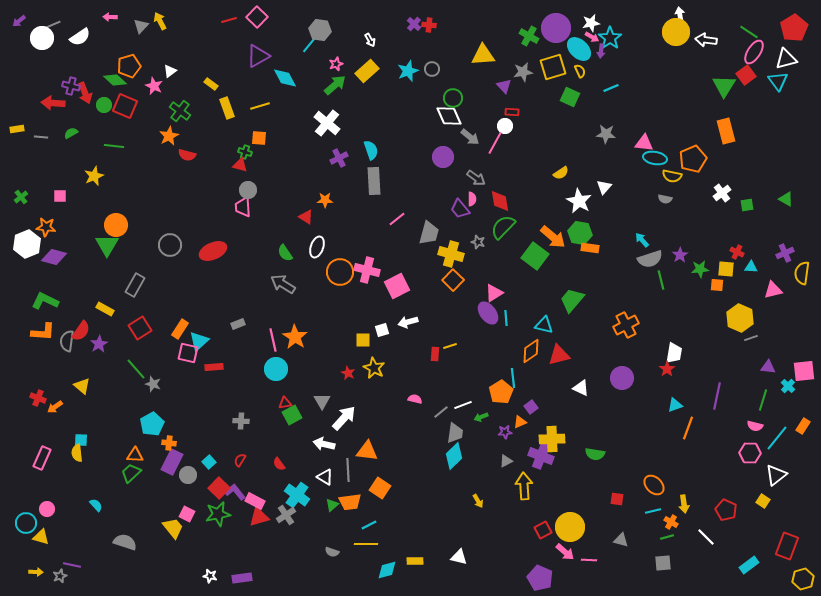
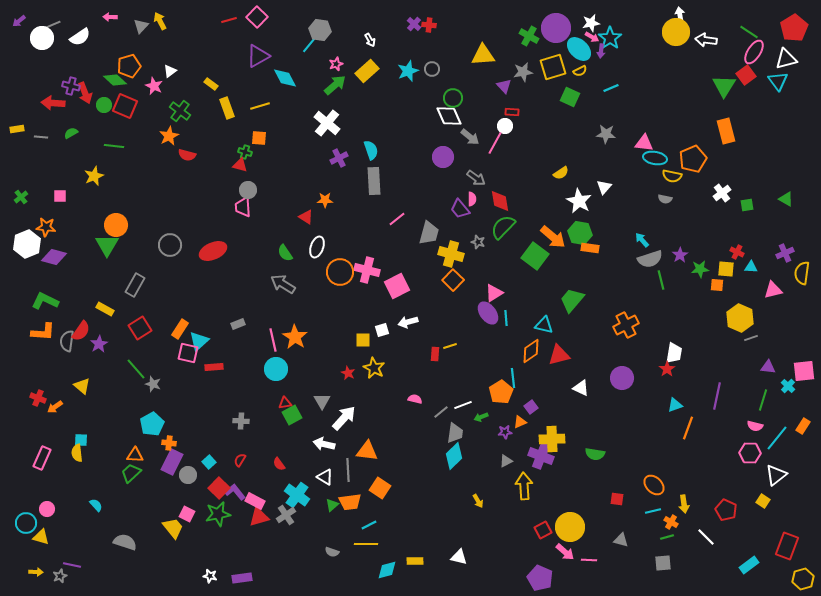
yellow semicircle at (580, 71): rotated 88 degrees clockwise
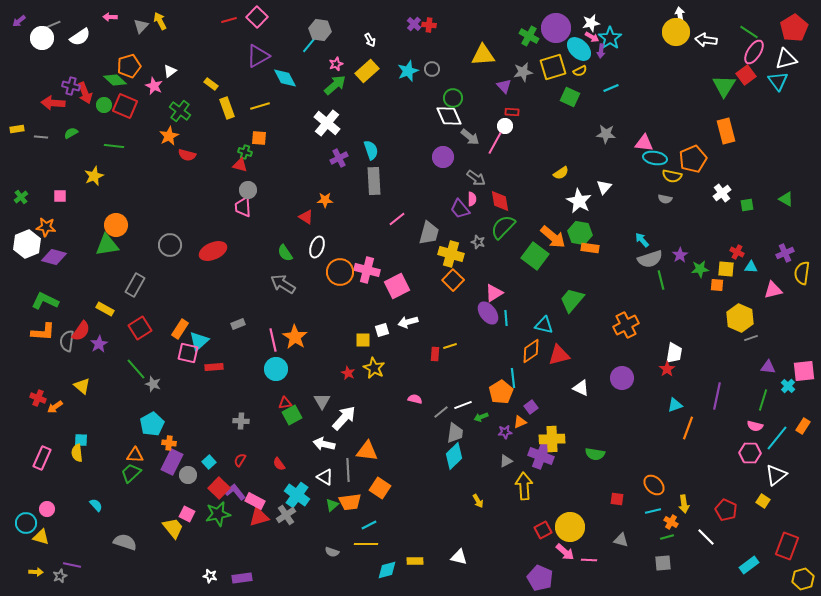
green triangle at (107, 245): rotated 50 degrees clockwise
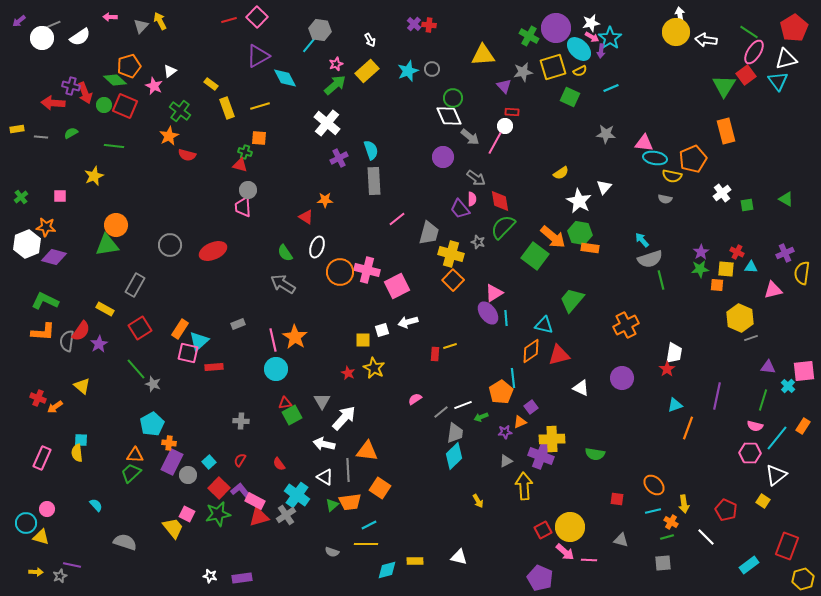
purple star at (680, 255): moved 21 px right, 3 px up
pink semicircle at (415, 399): rotated 48 degrees counterclockwise
purple L-shape at (235, 492): moved 6 px right, 1 px up
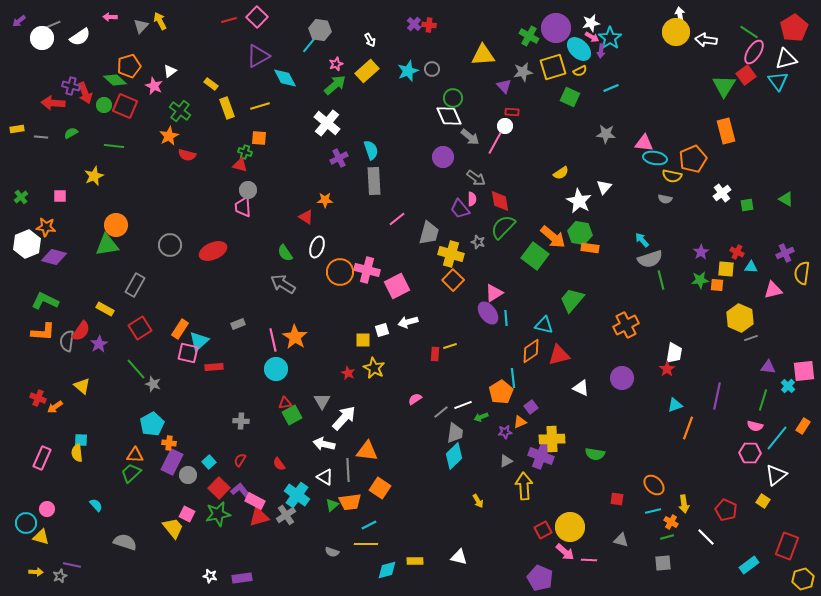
green star at (700, 269): moved 11 px down
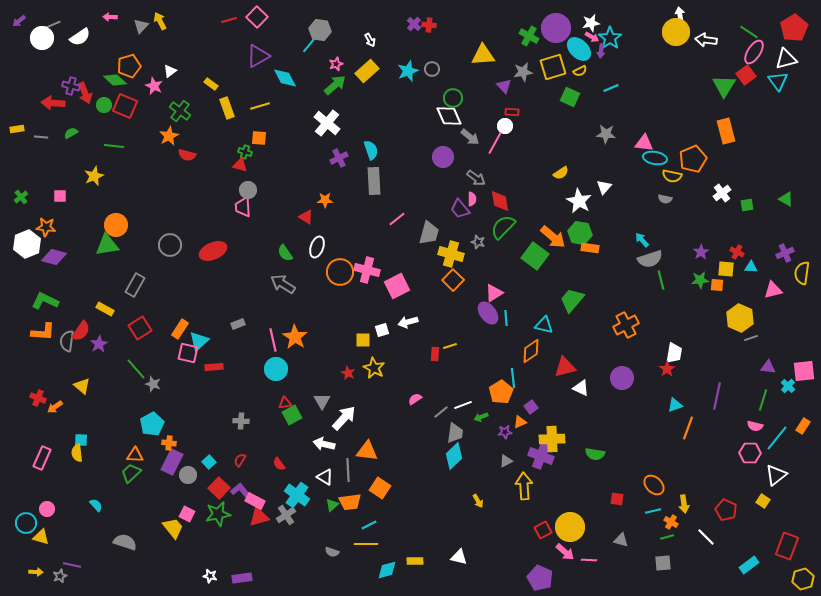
red triangle at (559, 355): moved 6 px right, 12 px down
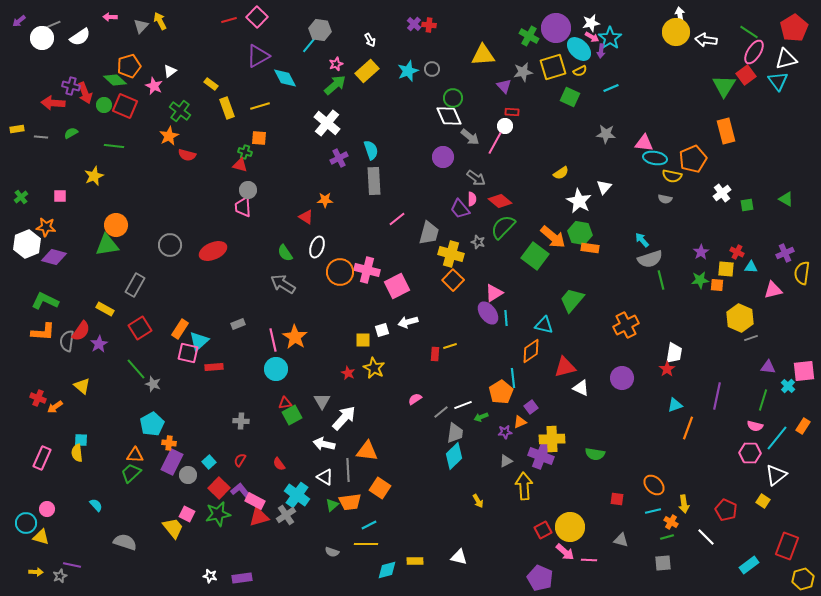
red diamond at (500, 201): rotated 40 degrees counterclockwise
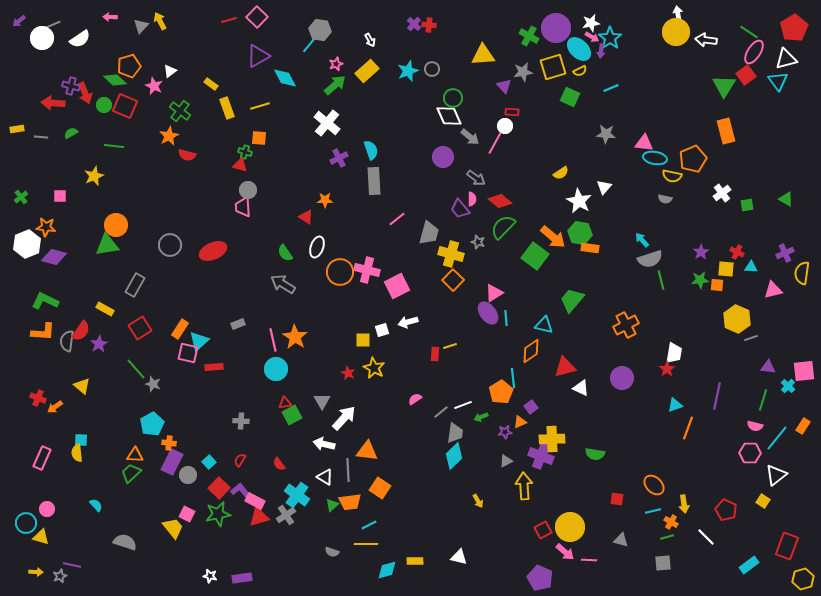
white arrow at (680, 15): moved 2 px left, 1 px up
white semicircle at (80, 37): moved 2 px down
yellow hexagon at (740, 318): moved 3 px left, 1 px down
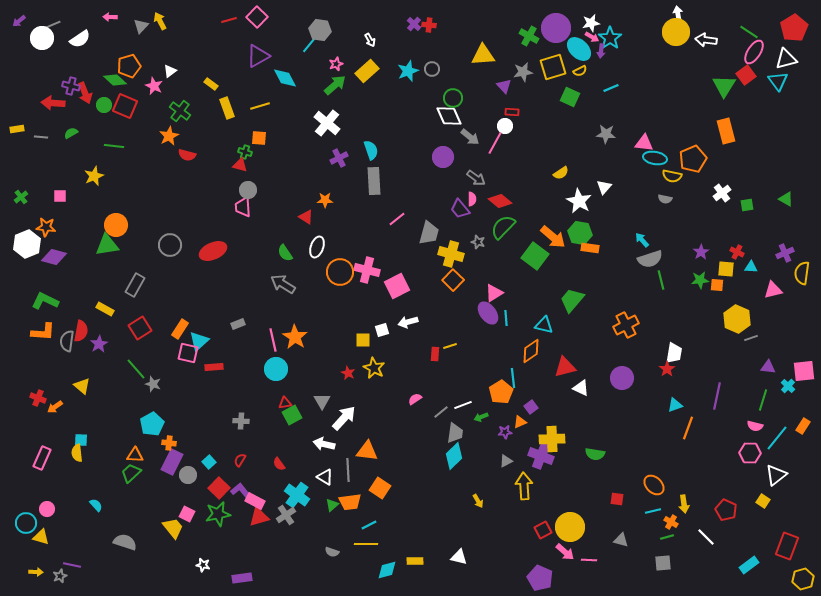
red semicircle at (81, 331): rotated 25 degrees counterclockwise
white star at (210, 576): moved 7 px left, 11 px up
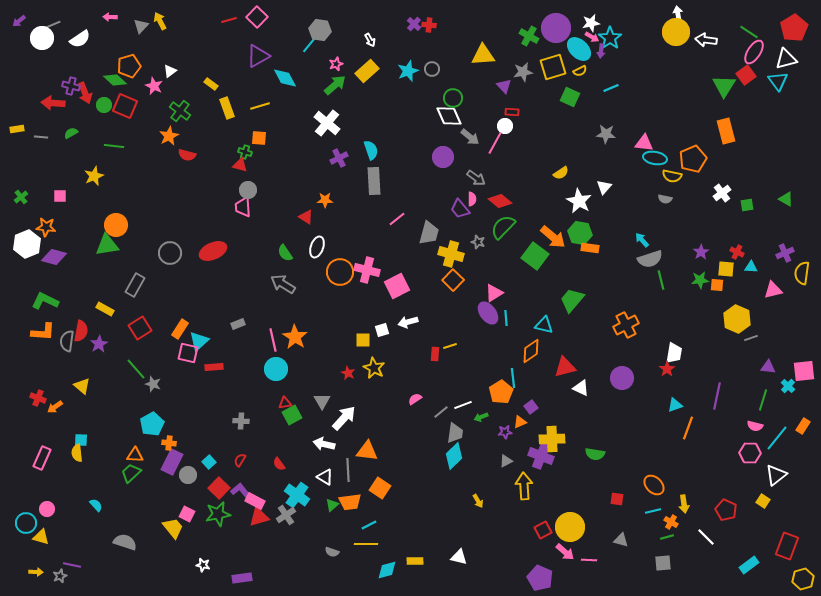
gray circle at (170, 245): moved 8 px down
